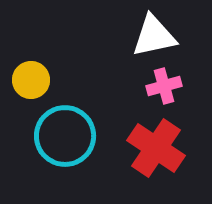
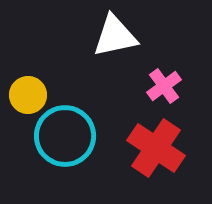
white triangle: moved 39 px left
yellow circle: moved 3 px left, 15 px down
pink cross: rotated 20 degrees counterclockwise
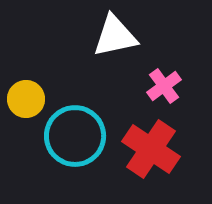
yellow circle: moved 2 px left, 4 px down
cyan circle: moved 10 px right
red cross: moved 5 px left, 1 px down
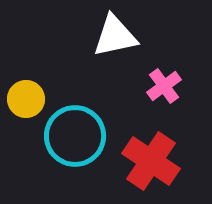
red cross: moved 12 px down
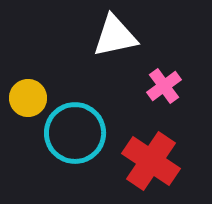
yellow circle: moved 2 px right, 1 px up
cyan circle: moved 3 px up
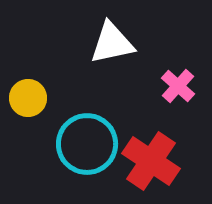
white triangle: moved 3 px left, 7 px down
pink cross: moved 14 px right; rotated 12 degrees counterclockwise
cyan circle: moved 12 px right, 11 px down
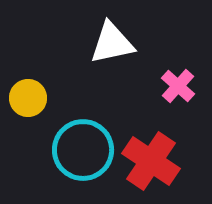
cyan circle: moved 4 px left, 6 px down
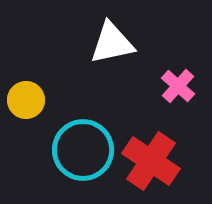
yellow circle: moved 2 px left, 2 px down
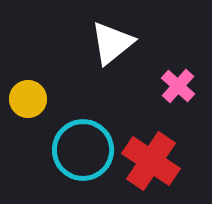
white triangle: rotated 27 degrees counterclockwise
yellow circle: moved 2 px right, 1 px up
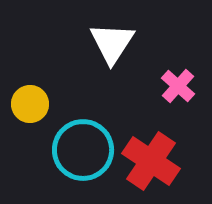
white triangle: rotated 18 degrees counterclockwise
yellow circle: moved 2 px right, 5 px down
